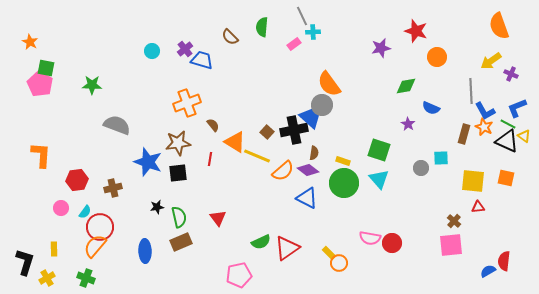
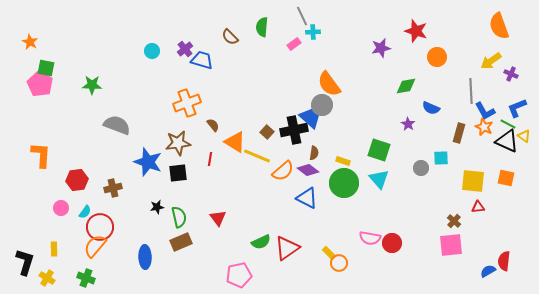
brown rectangle at (464, 134): moved 5 px left, 1 px up
blue ellipse at (145, 251): moved 6 px down
yellow cross at (47, 278): rotated 28 degrees counterclockwise
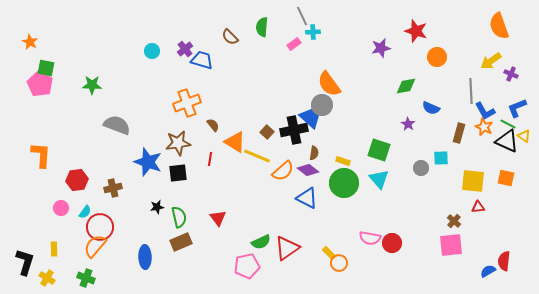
pink pentagon at (239, 275): moved 8 px right, 9 px up
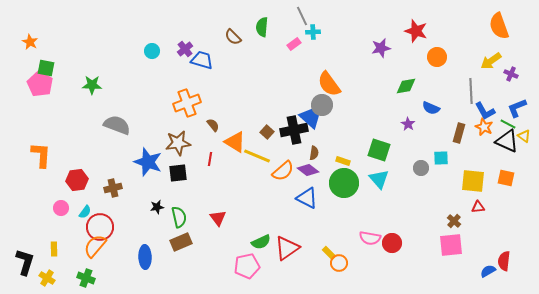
brown semicircle at (230, 37): moved 3 px right
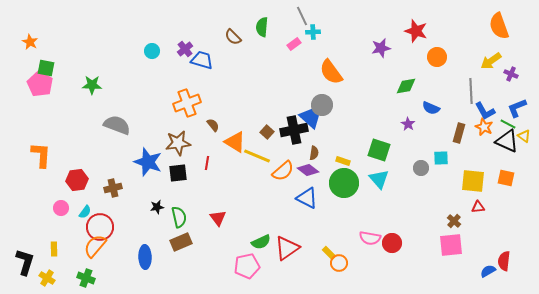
orange semicircle at (329, 84): moved 2 px right, 12 px up
red line at (210, 159): moved 3 px left, 4 px down
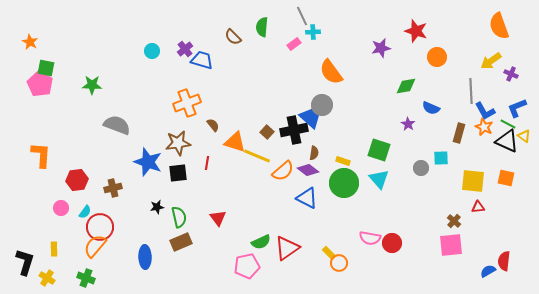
orange triangle at (235, 142): rotated 15 degrees counterclockwise
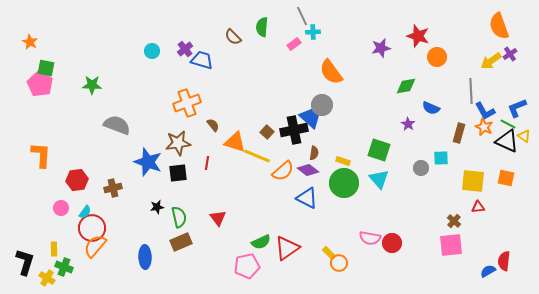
red star at (416, 31): moved 2 px right, 5 px down
purple cross at (511, 74): moved 1 px left, 20 px up; rotated 32 degrees clockwise
red circle at (100, 227): moved 8 px left, 1 px down
green cross at (86, 278): moved 22 px left, 11 px up
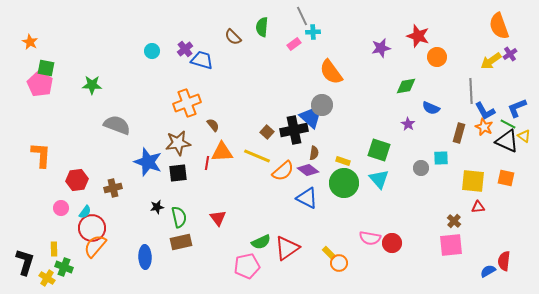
orange triangle at (235, 142): moved 13 px left, 10 px down; rotated 20 degrees counterclockwise
brown rectangle at (181, 242): rotated 10 degrees clockwise
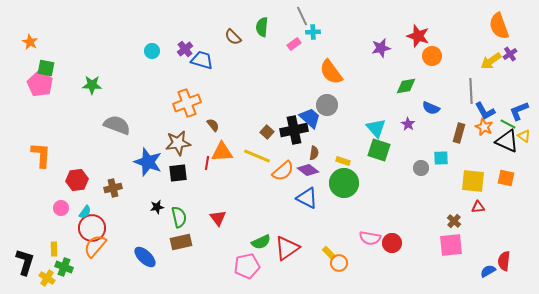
orange circle at (437, 57): moved 5 px left, 1 px up
gray circle at (322, 105): moved 5 px right
blue L-shape at (517, 108): moved 2 px right, 3 px down
cyan triangle at (379, 179): moved 3 px left, 51 px up
blue ellipse at (145, 257): rotated 45 degrees counterclockwise
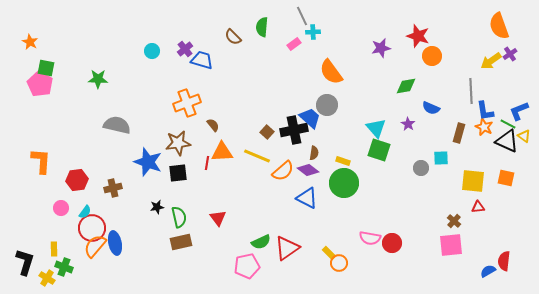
green star at (92, 85): moved 6 px right, 6 px up
blue L-shape at (485, 111): rotated 20 degrees clockwise
gray semicircle at (117, 125): rotated 8 degrees counterclockwise
orange L-shape at (41, 155): moved 6 px down
blue ellipse at (145, 257): moved 30 px left, 14 px up; rotated 35 degrees clockwise
